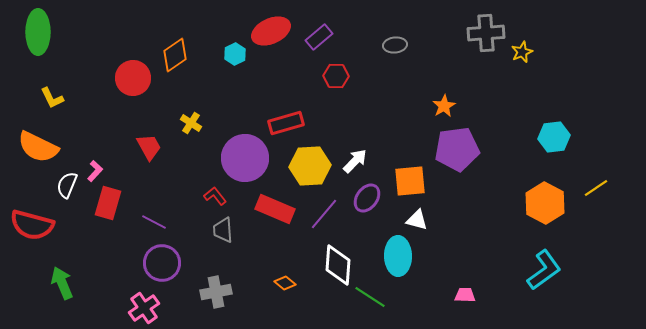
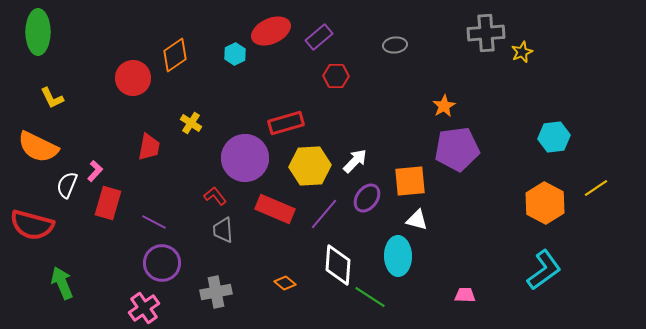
red trapezoid at (149, 147): rotated 40 degrees clockwise
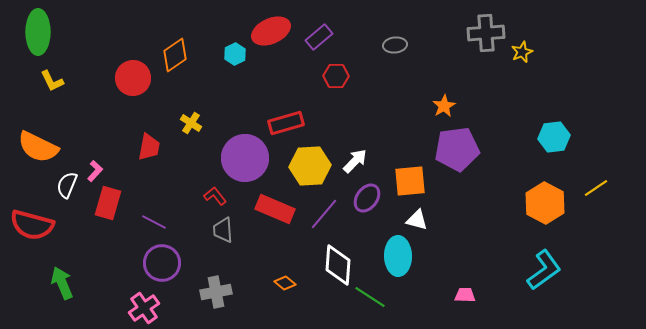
yellow L-shape at (52, 98): moved 17 px up
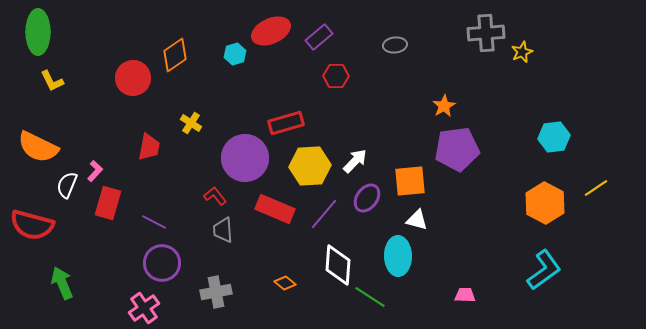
cyan hexagon at (235, 54): rotated 10 degrees clockwise
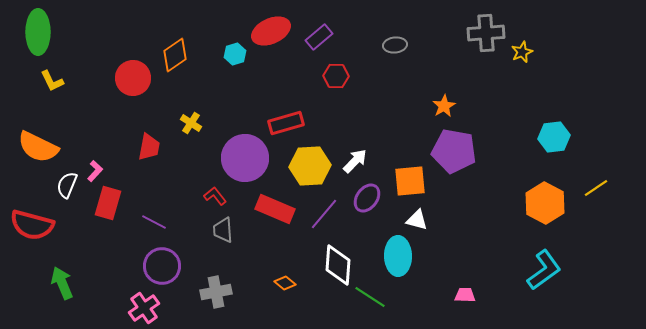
purple pentagon at (457, 149): moved 3 px left, 2 px down; rotated 18 degrees clockwise
purple circle at (162, 263): moved 3 px down
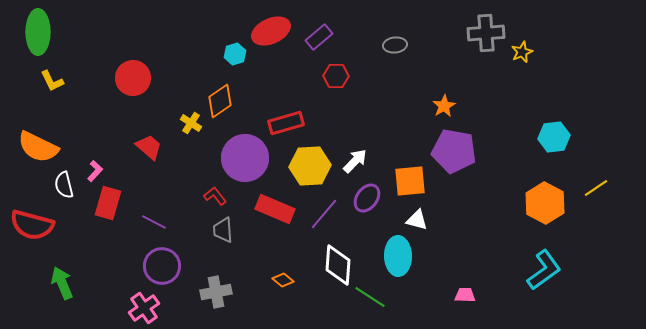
orange diamond at (175, 55): moved 45 px right, 46 px down
red trapezoid at (149, 147): rotated 60 degrees counterclockwise
white semicircle at (67, 185): moved 3 px left; rotated 36 degrees counterclockwise
orange diamond at (285, 283): moved 2 px left, 3 px up
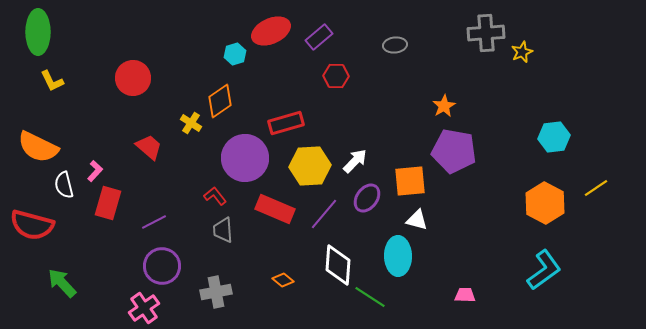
purple line at (154, 222): rotated 55 degrees counterclockwise
green arrow at (62, 283): rotated 20 degrees counterclockwise
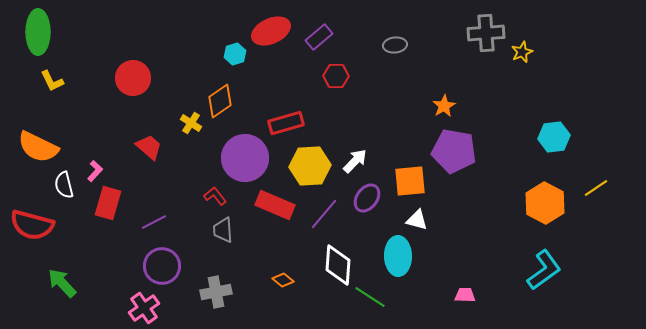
red rectangle at (275, 209): moved 4 px up
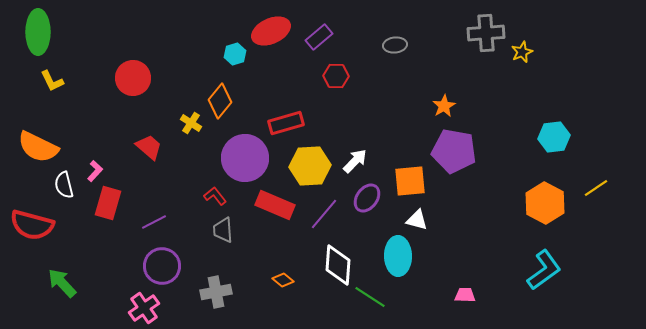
orange diamond at (220, 101): rotated 16 degrees counterclockwise
